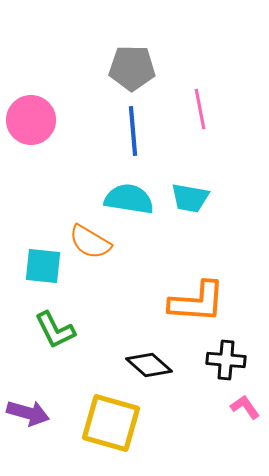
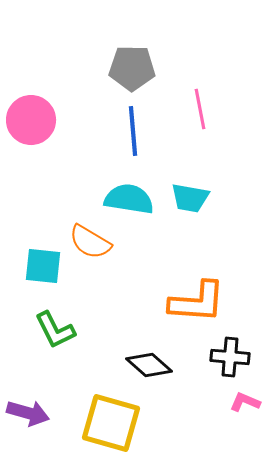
black cross: moved 4 px right, 3 px up
pink L-shape: moved 5 px up; rotated 32 degrees counterclockwise
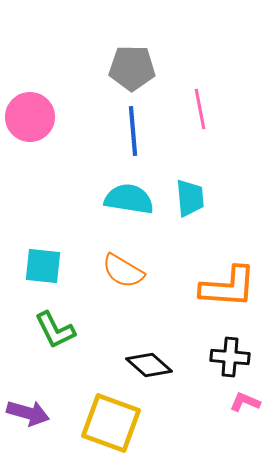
pink circle: moved 1 px left, 3 px up
cyan trapezoid: rotated 105 degrees counterclockwise
orange semicircle: moved 33 px right, 29 px down
orange L-shape: moved 31 px right, 15 px up
yellow square: rotated 4 degrees clockwise
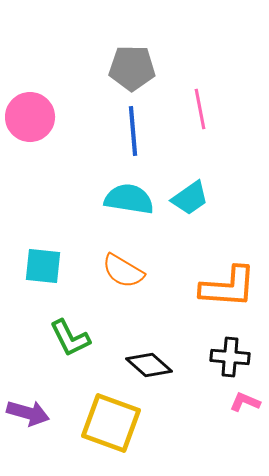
cyan trapezoid: rotated 60 degrees clockwise
green L-shape: moved 15 px right, 8 px down
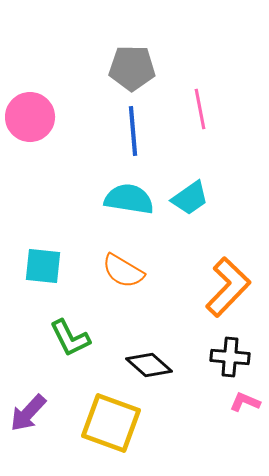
orange L-shape: rotated 50 degrees counterclockwise
purple arrow: rotated 117 degrees clockwise
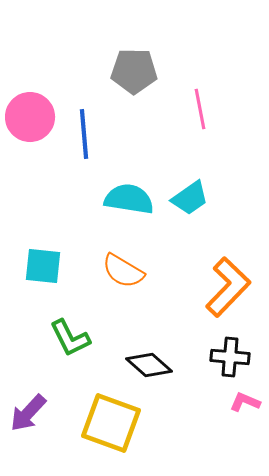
gray pentagon: moved 2 px right, 3 px down
blue line: moved 49 px left, 3 px down
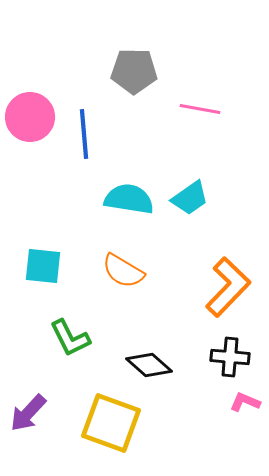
pink line: rotated 69 degrees counterclockwise
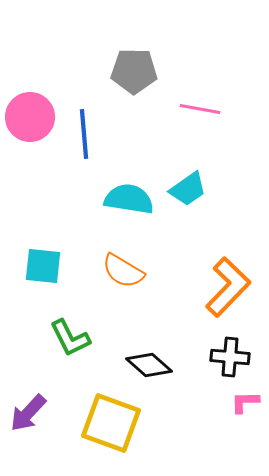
cyan trapezoid: moved 2 px left, 9 px up
pink L-shape: rotated 24 degrees counterclockwise
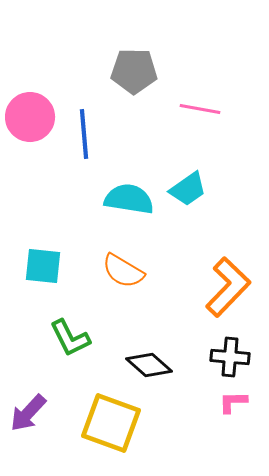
pink L-shape: moved 12 px left
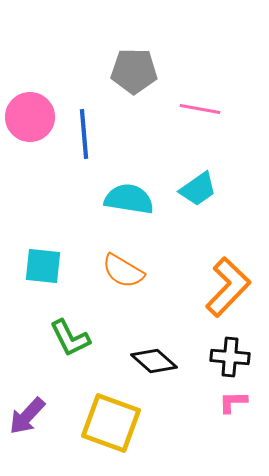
cyan trapezoid: moved 10 px right
black diamond: moved 5 px right, 4 px up
purple arrow: moved 1 px left, 3 px down
